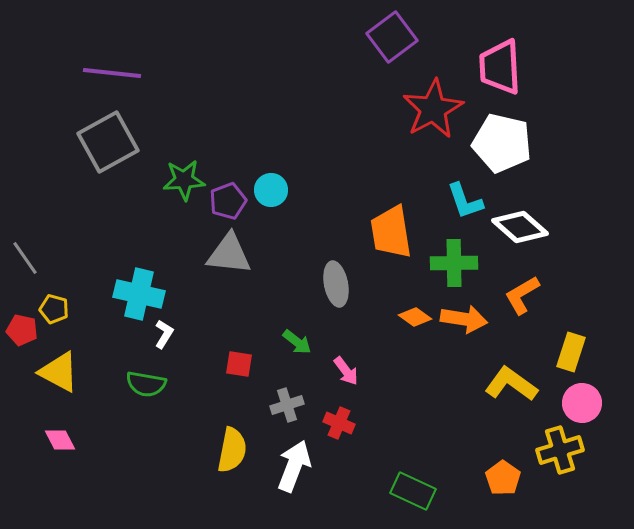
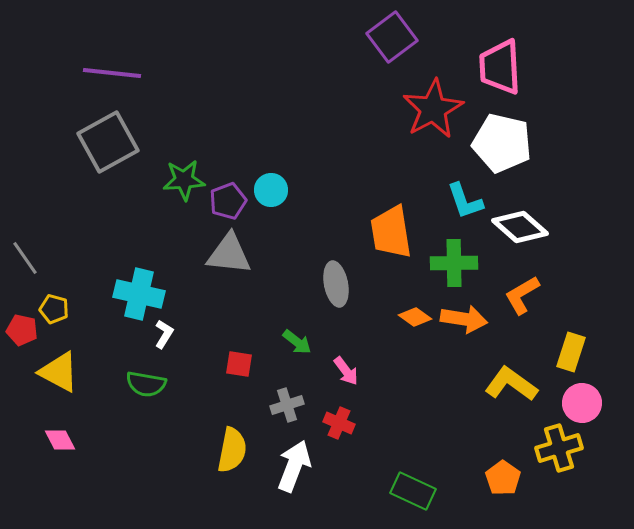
yellow cross: moved 1 px left, 2 px up
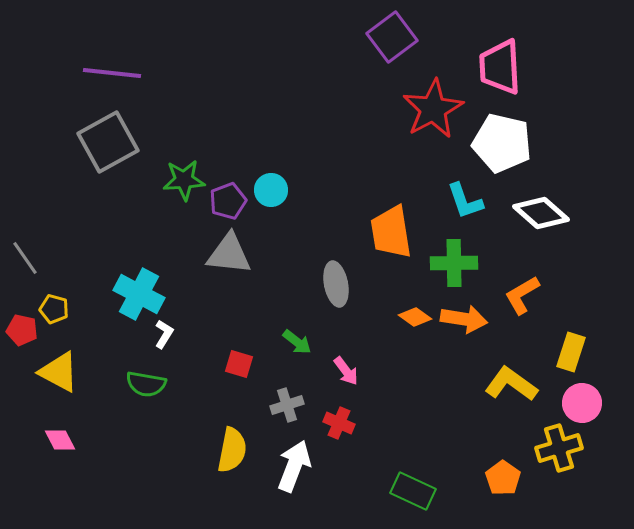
white diamond: moved 21 px right, 14 px up
cyan cross: rotated 15 degrees clockwise
red square: rotated 8 degrees clockwise
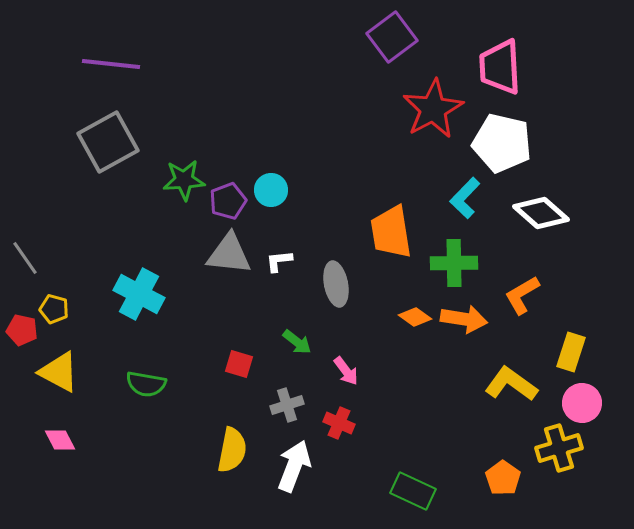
purple line: moved 1 px left, 9 px up
cyan L-shape: moved 3 px up; rotated 63 degrees clockwise
white L-shape: moved 115 px right, 73 px up; rotated 128 degrees counterclockwise
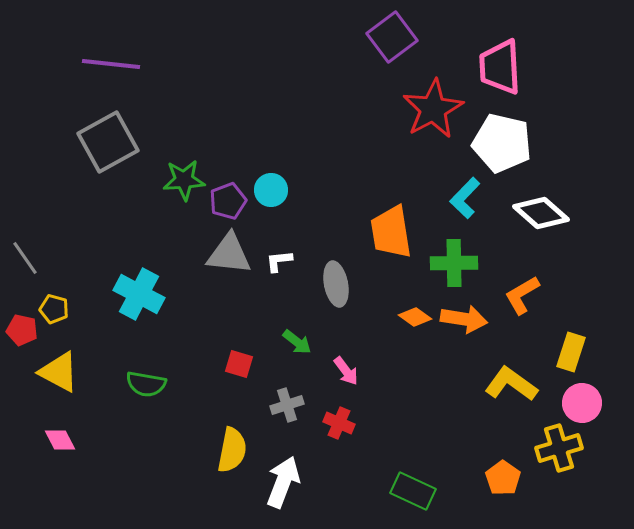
white arrow: moved 11 px left, 16 px down
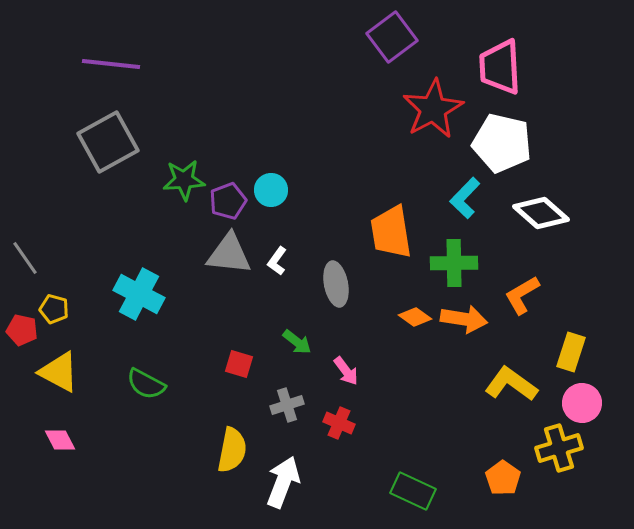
white L-shape: moved 2 px left; rotated 48 degrees counterclockwise
green semicircle: rotated 18 degrees clockwise
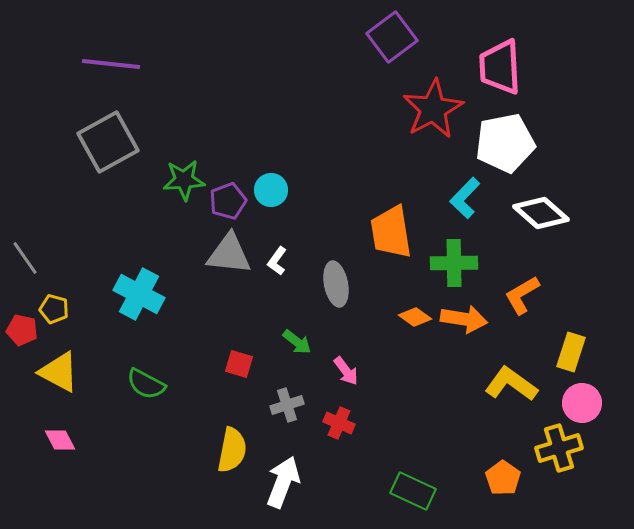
white pentagon: moved 3 px right; rotated 24 degrees counterclockwise
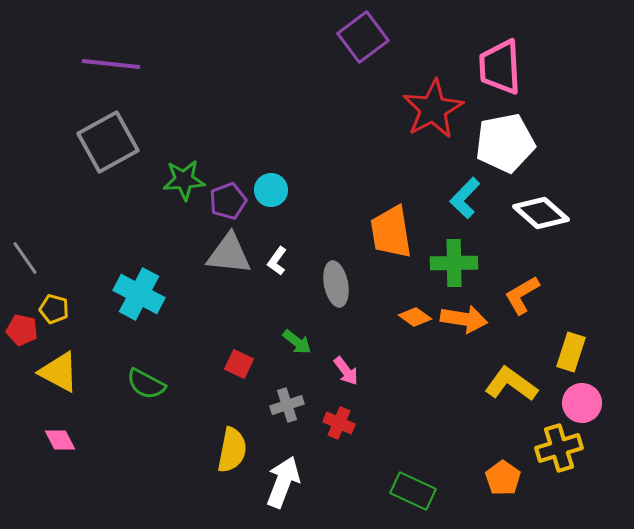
purple square: moved 29 px left
red square: rotated 8 degrees clockwise
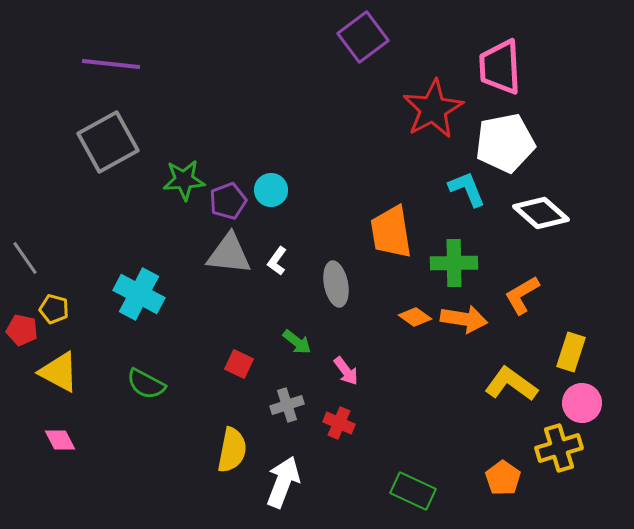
cyan L-shape: moved 2 px right, 9 px up; rotated 114 degrees clockwise
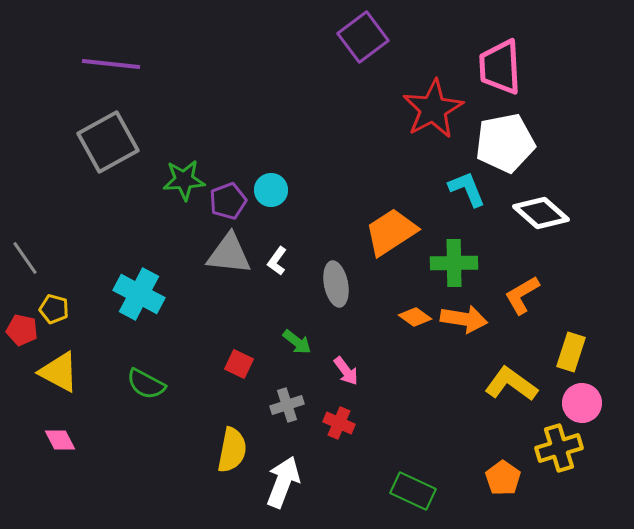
orange trapezoid: rotated 66 degrees clockwise
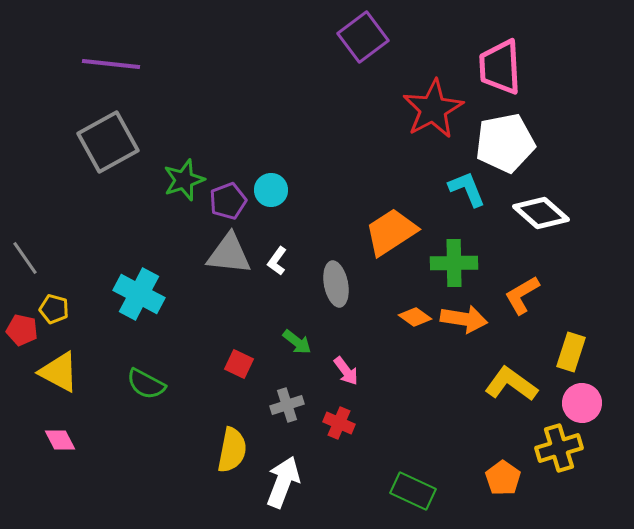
green star: rotated 15 degrees counterclockwise
